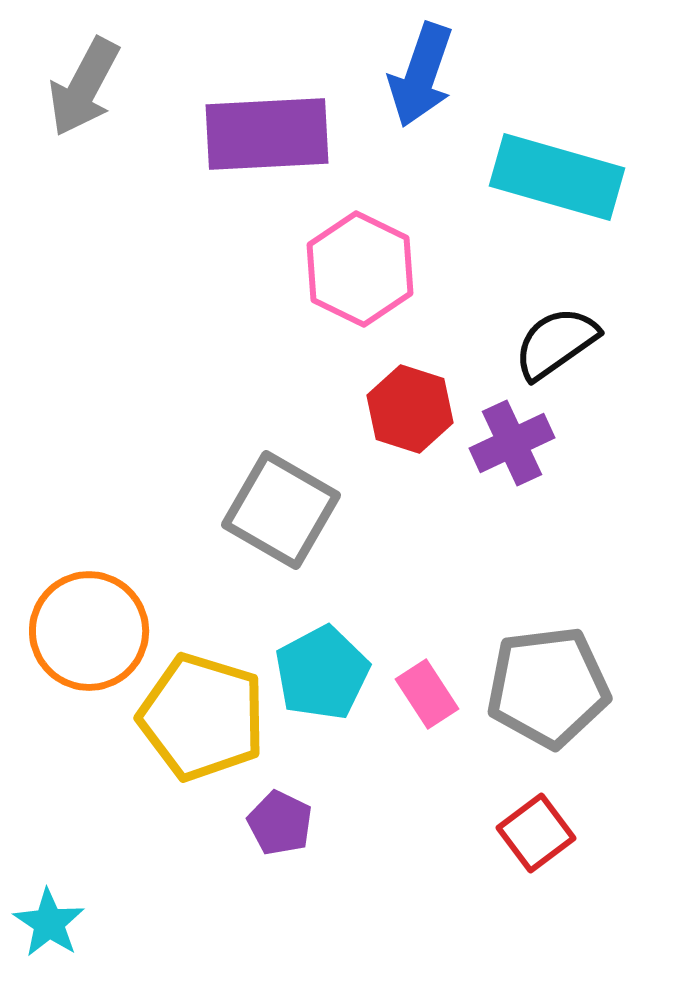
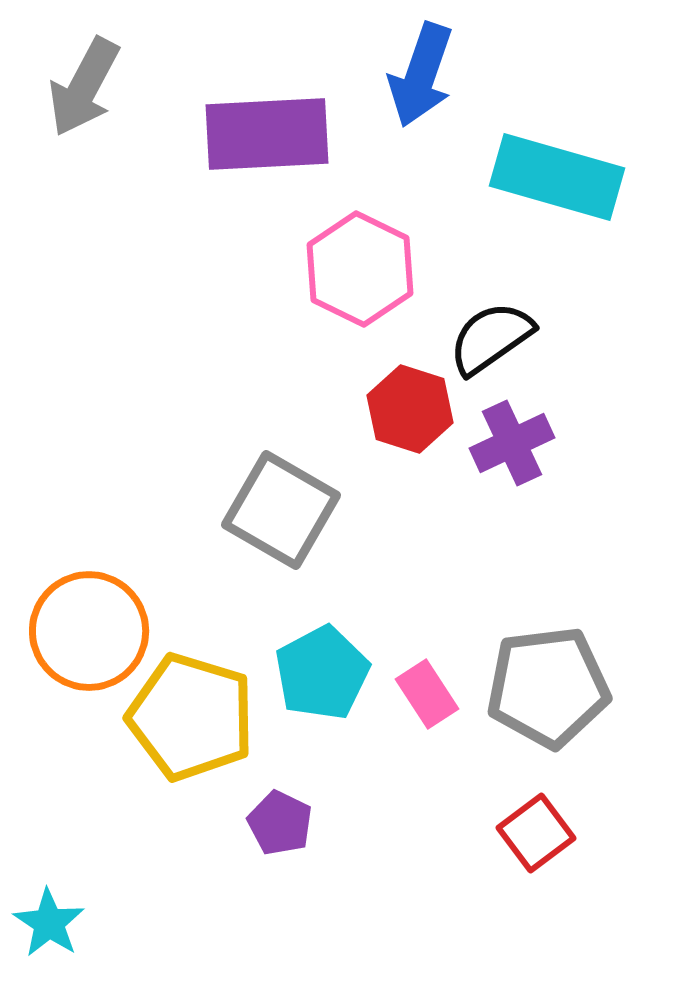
black semicircle: moved 65 px left, 5 px up
yellow pentagon: moved 11 px left
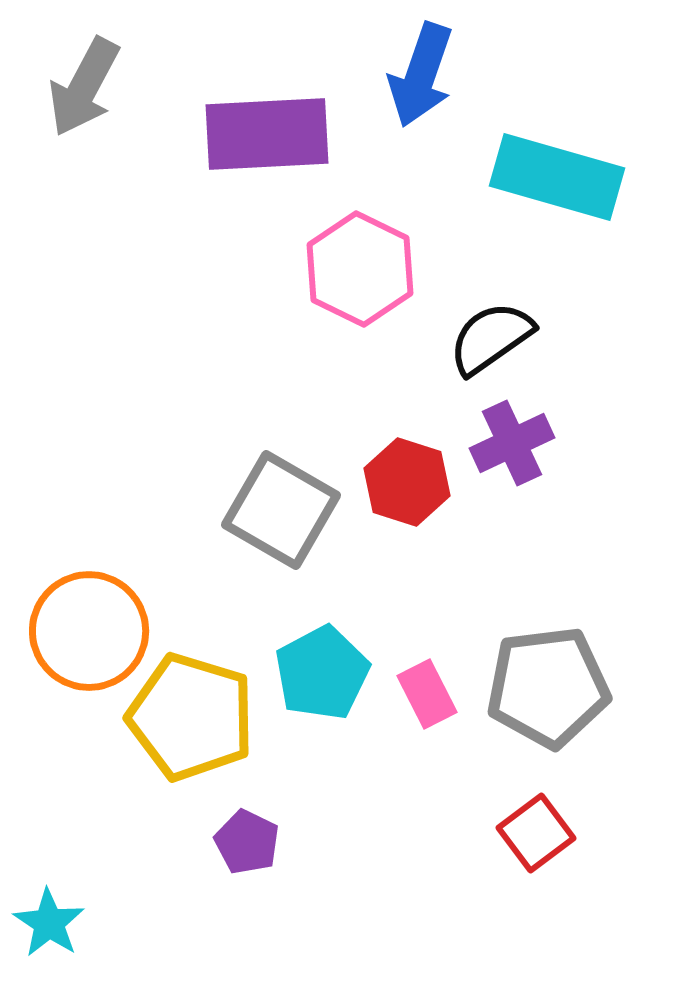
red hexagon: moved 3 px left, 73 px down
pink rectangle: rotated 6 degrees clockwise
purple pentagon: moved 33 px left, 19 px down
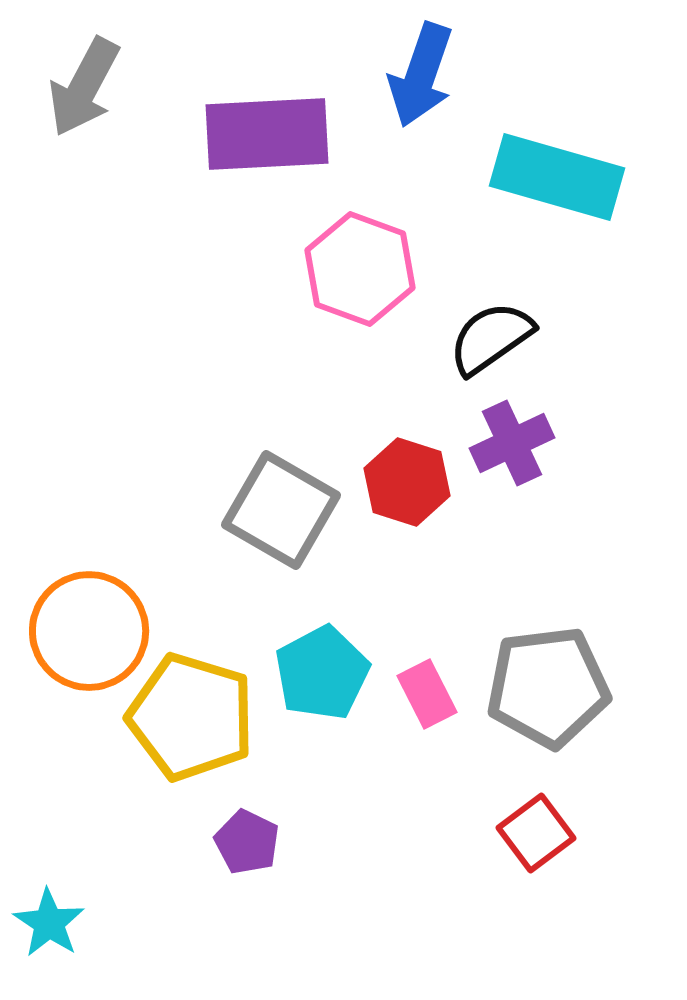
pink hexagon: rotated 6 degrees counterclockwise
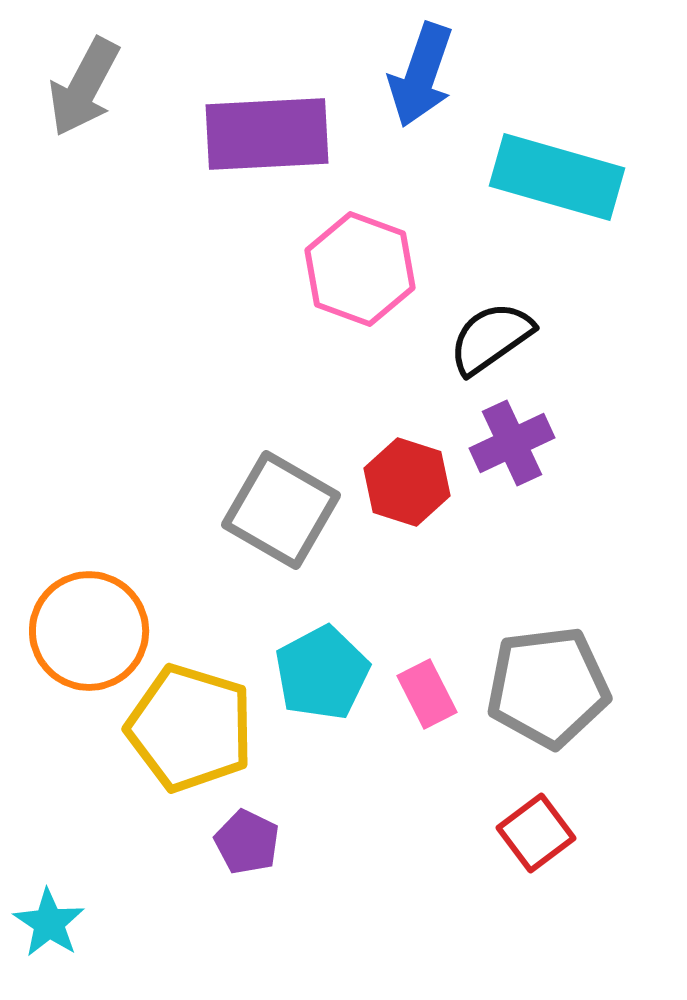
yellow pentagon: moved 1 px left, 11 px down
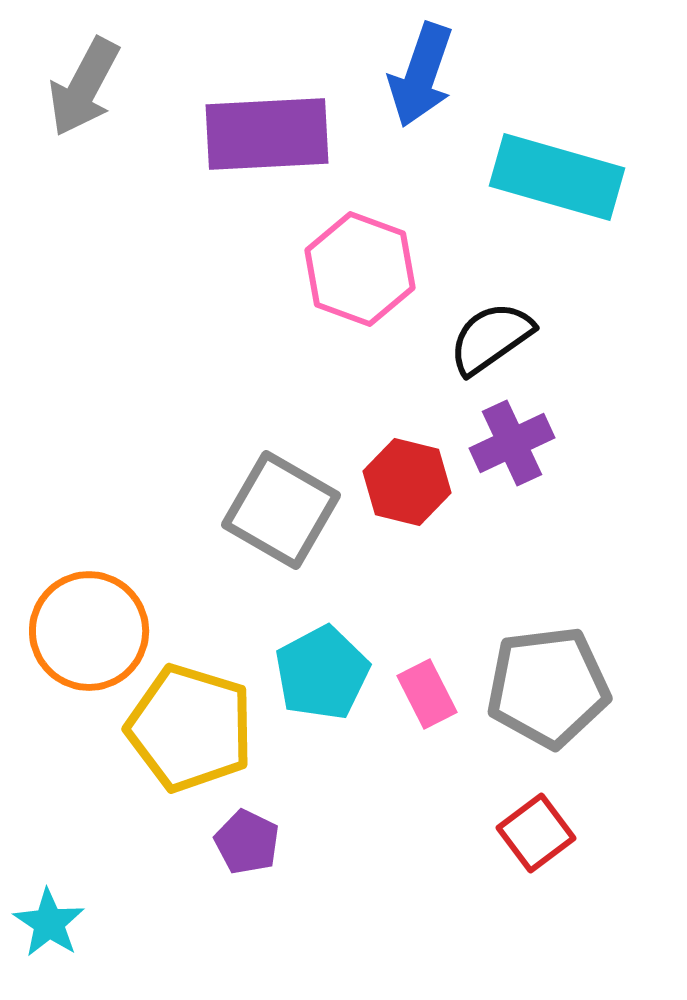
red hexagon: rotated 4 degrees counterclockwise
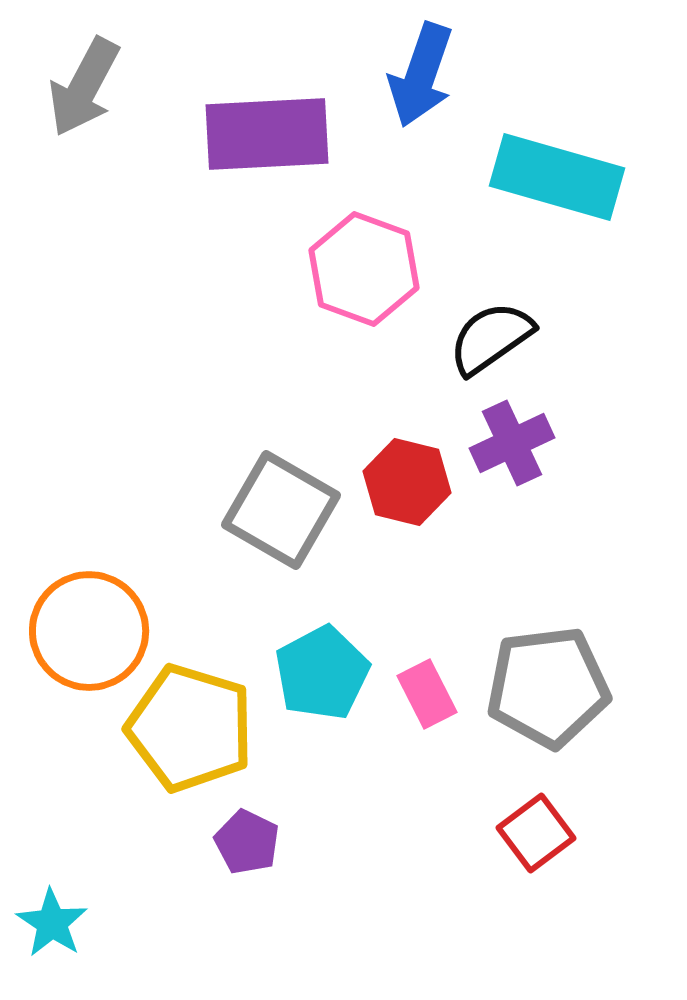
pink hexagon: moved 4 px right
cyan star: moved 3 px right
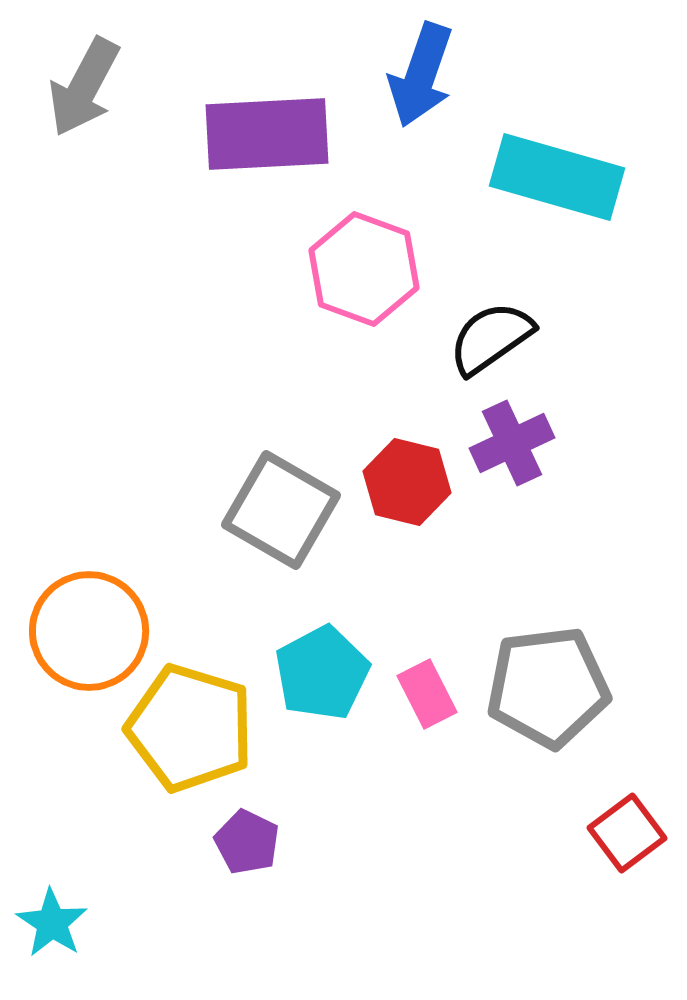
red square: moved 91 px right
